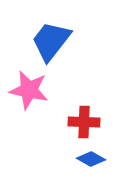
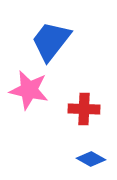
red cross: moved 13 px up
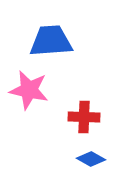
blue trapezoid: rotated 48 degrees clockwise
red cross: moved 8 px down
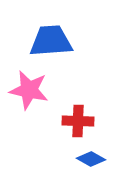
red cross: moved 6 px left, 4 px down
